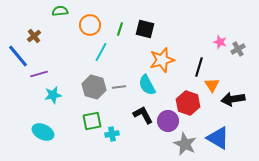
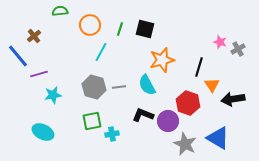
black L-shape: rotated 40 degrees counterclockwise
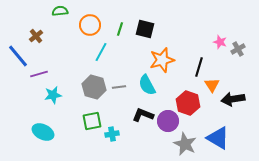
brown cross: moved 2 px right
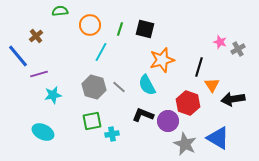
gray line: rotated 48 degrees clockwise
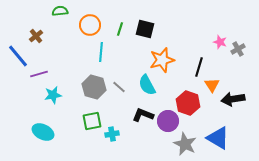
cyan line: rotated 24 degrees counterclockwise
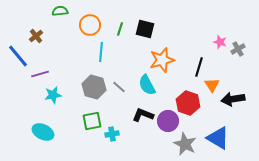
purple line: moved 1 px right
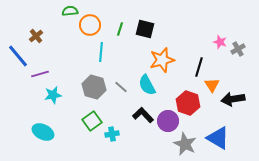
green semicircle: moved 10 px right
gray line: moved 2 px right
black L-shape: rotated 25 degrees clockwise
green square: rotated 24 degrees counterclockwise
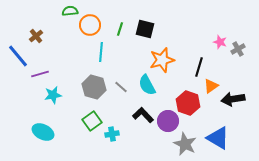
orange triangle: moved 1 px left, 1 px down; rotated 28 degrees clockwise
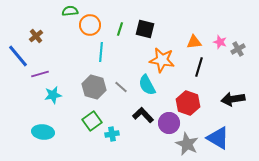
orange star: rotated 25 degrees clockwise
orange triangle: moved 17 px left, 44 px up; rotated 28 degrees clockwise
purple circle: moved 1 px right, 2 px down
cyan ellipse: rotated 20 degrees counterclockwise
gray star: moved 2 px right
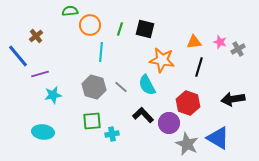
green square: rotated 30 degrees clockwise
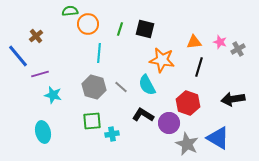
orange circle: moved 2 px left, 1 px up
cyan line: moved 2 px left, 1 px down
cyan star: rotated 24 degrees clockwise
black L-shape: rotated 15 degrees counterclockwise
cyan ellipse: rotated 70 degrees clockwise
